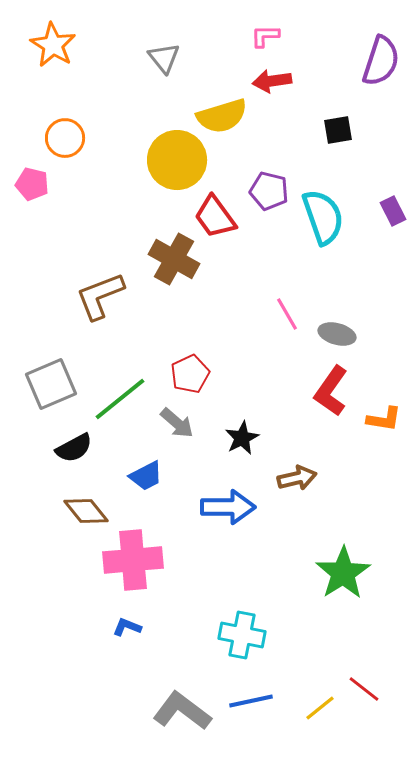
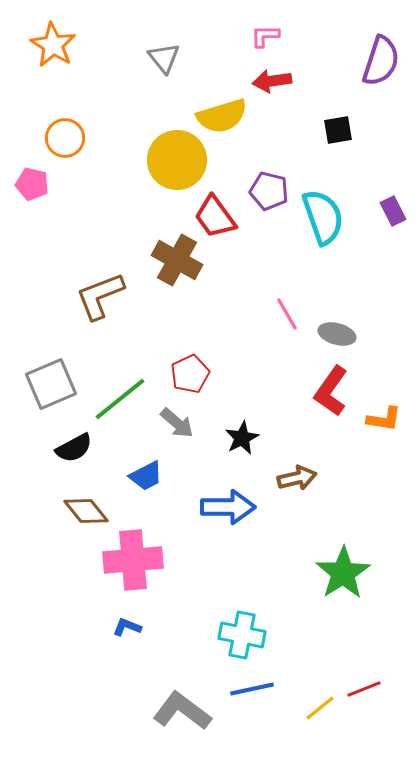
brown cross: moved 3 px right, 1 px down
red line: rotated 60 degrees counterclockwise
blue line: moved 1 px right, 12 px up
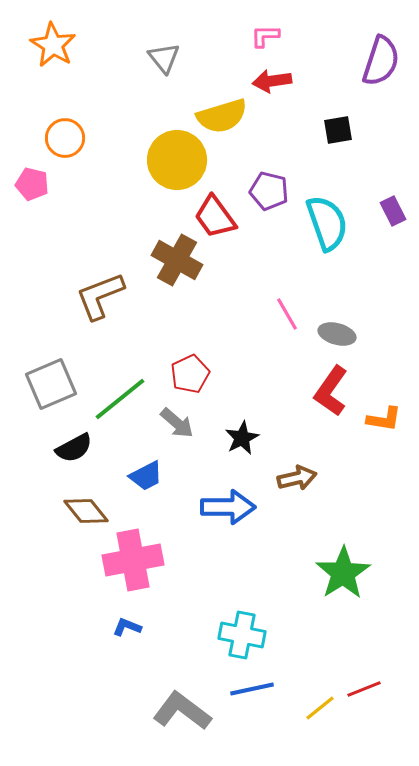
cyan semicircle: moved 4 px right, 6 px down
pink cross: rotated 6 degrees counterclockwise
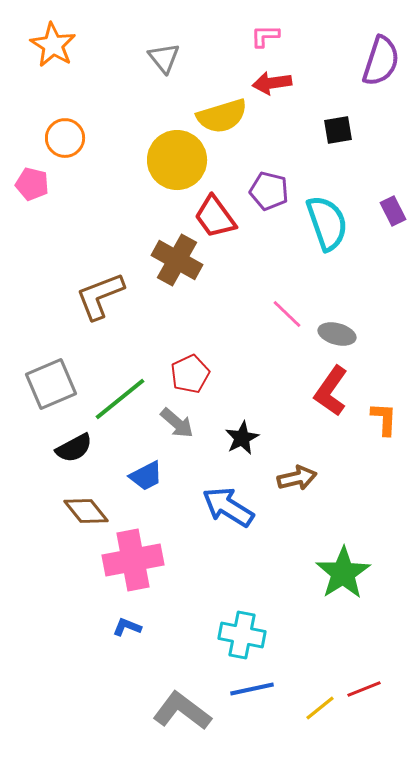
red arrow: moved 2 px down
pink line: rotated 16 degrees counterclockwise
orange L-shape: rotated 96 degrees counterclockwise
blue arrow: rotated 148 degrees counterclockwise
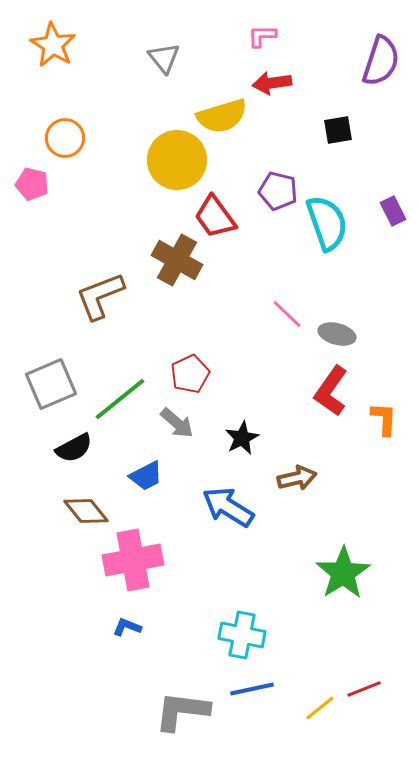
pink L-shape: moved 3 px left
purple pentagon: moved 9 px right
gray L-shape: rotated 30 degrees counterclockwise
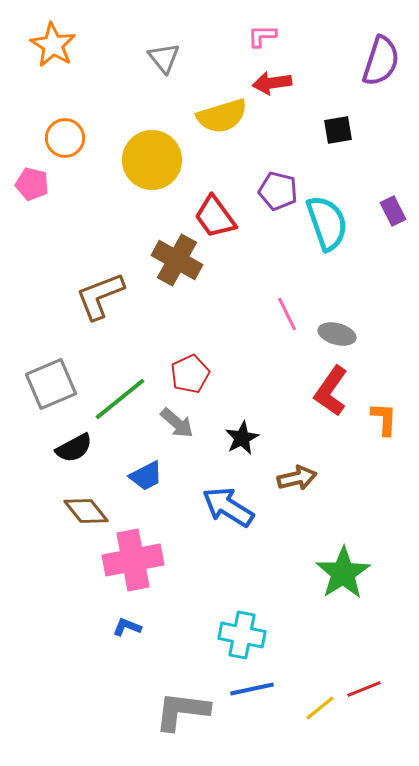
yellow circle: moved 25 px left
pink line: rotated 20 degrees clockwise
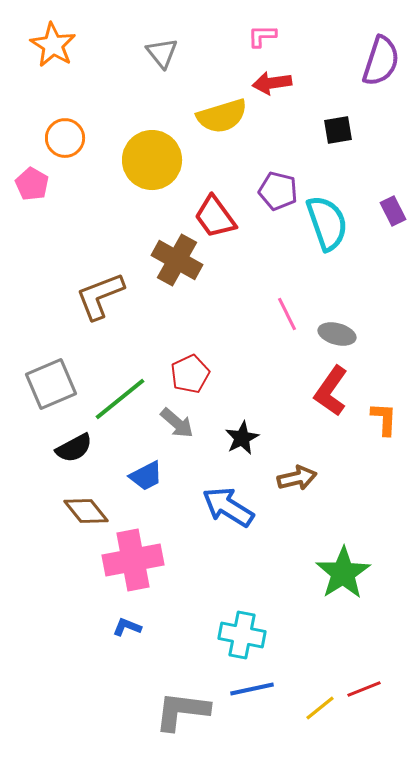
gray triangle: moved 2 px left, 5 px up
pink pentagon: rotated 16 degrees clockwise
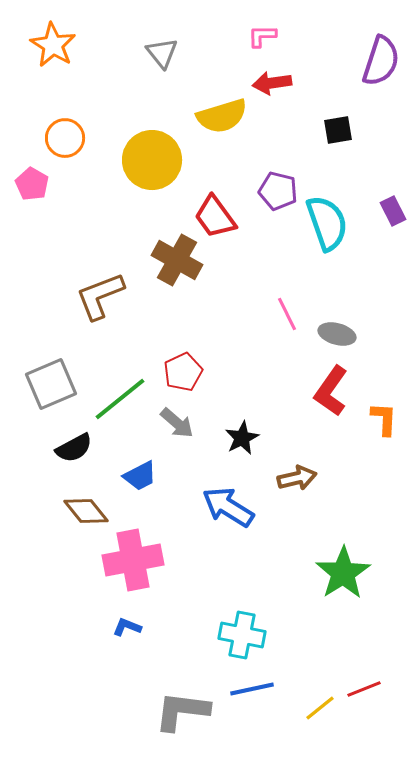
red pentagon: moved 7 px left, 2 px up
blue trapezoid: moved 6 px left
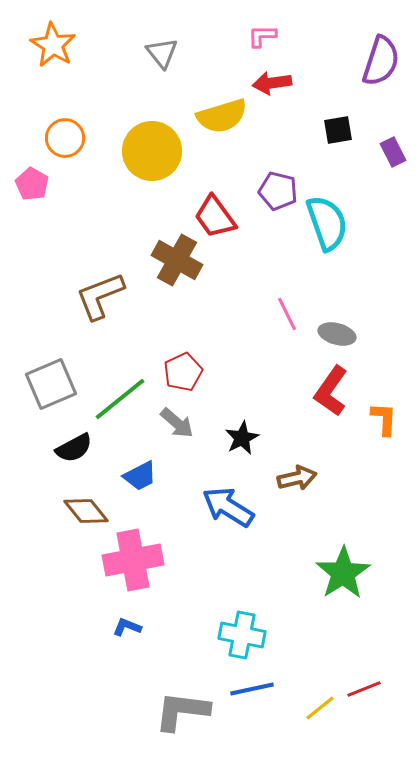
yellow circle: moved 9 px up
purple rectangle: moved 59 px up
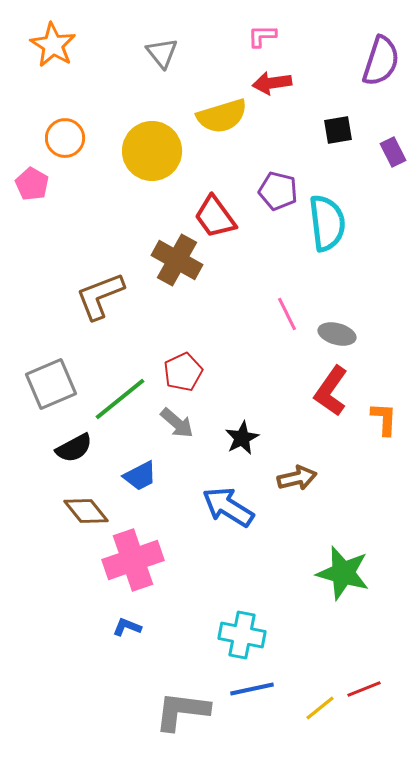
cyan semicircle: rotated 12 degrees clockwise
pink cross: rotated 8 degrees counterclockwise
green star: rotated 24 degrees counterclockwise
